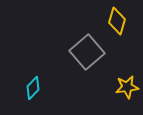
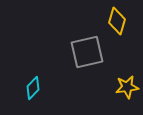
gray square: rotated 28 degrees clockwise
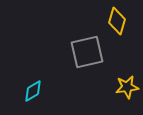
cyan diamond: moved 3 px down; rotated 15 degrees clockwise
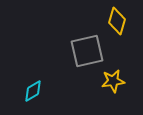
gray square: moved 1 px up
yellow star: moved 14 px left, 6 px up
